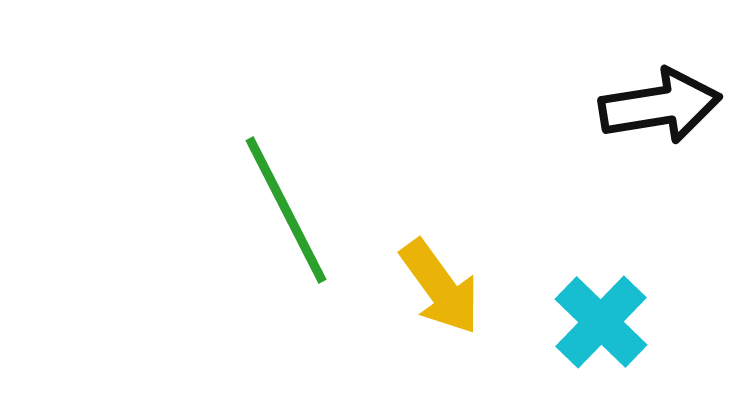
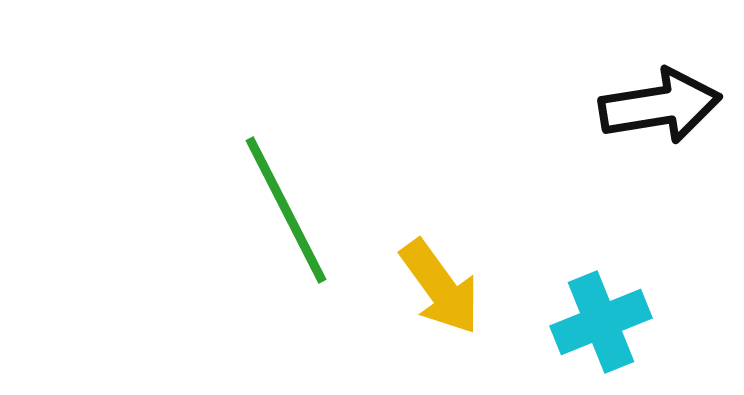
cyan cross: rotated 24 degrees clockwise
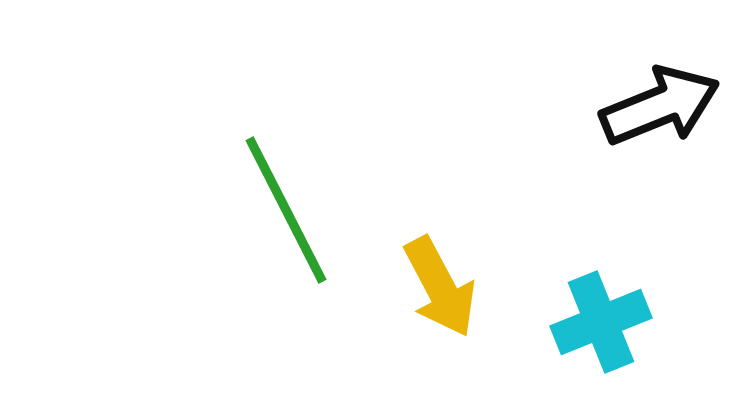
black arrow: rotated 13 degrees counterclockwise
yellow arrow: rotated 8 degrees clockwise
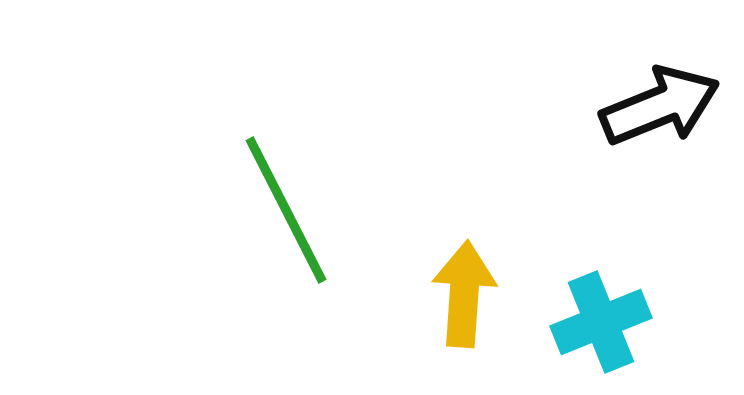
yellow arrow: moved 24 px right, 7 px down; rotated 148 degrees counterclockwise
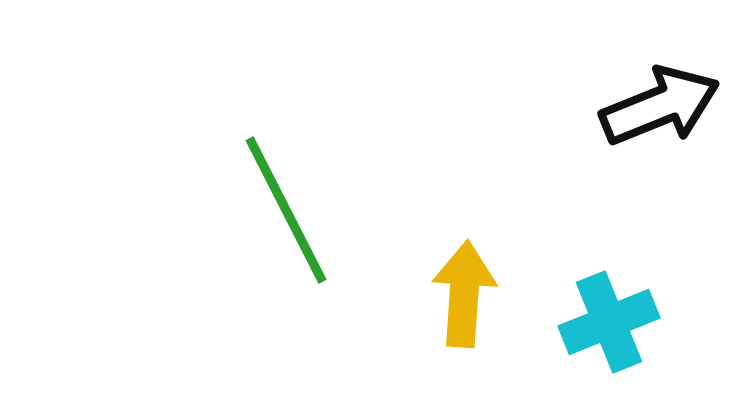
cyan cross: moved 8 px right
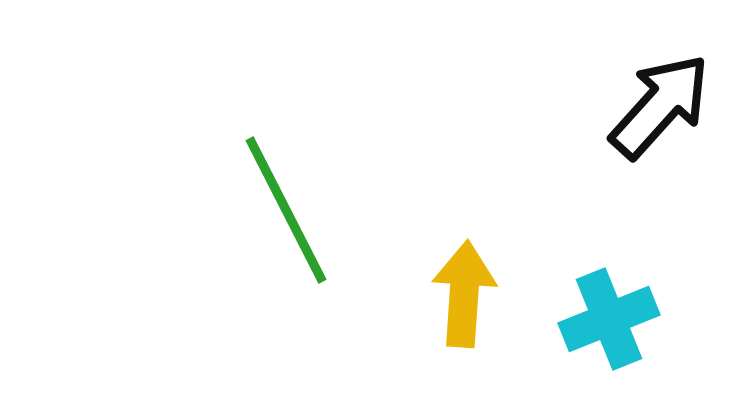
black arrow: rotated 26 degrees counterclockwise
cyan cross: moved 3 px up
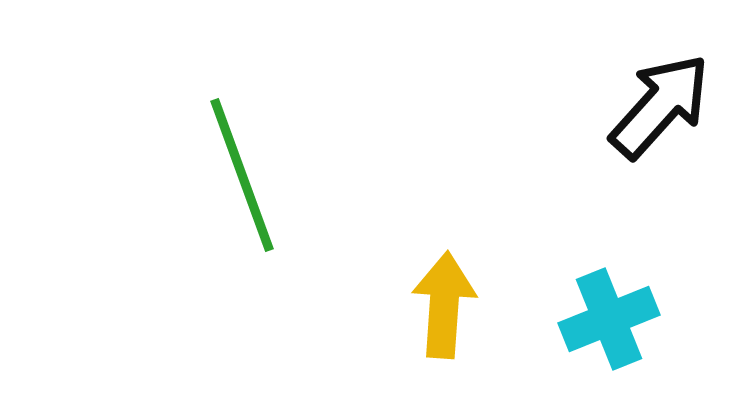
green line: moved 44 px left, 35 px up; rotated 7 degrees clockwise
yellow arrow: moved 20 px left, 11 px down
